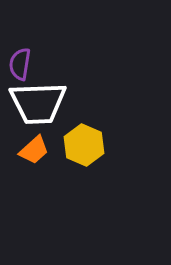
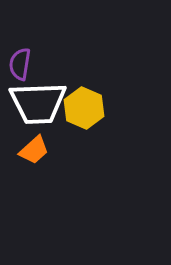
yellow hexagon: moved 37 px up
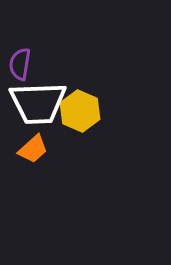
yellow hexagon: moved 4 px left, 3 px down
orange trapezoid: moved 1 px left, 1 px up
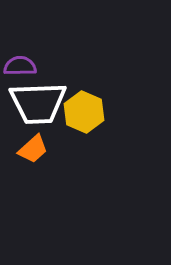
purple semicircle: moved 2 px down; rotated 80 degrees clockwise
yellow hexagon: moved 4 px right, 1 px down
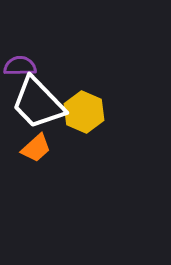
white trapezoid: rotated 48 degrees clockwise
orange trapezoid: moved 3 px right, 1 px up
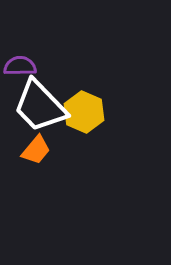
white trapezoid: moved 2 px right, 3 px down
orange trapezoid: moved 2 px down; rotated 8 degrees counterclockwise
